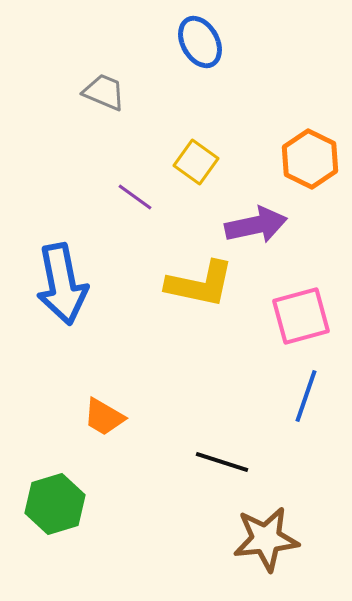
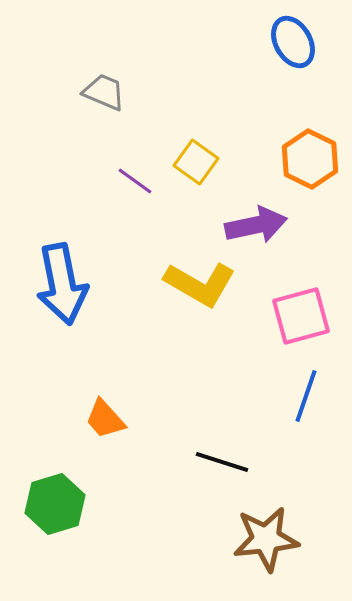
blue ellipse: moved 93 px right
purple line: moved 16 px up
yellow L-shape: rotated 18 degrees clockwise
orange trapezoid: moved 1 px right, 2 px down; rotated 18 degrees clockwise
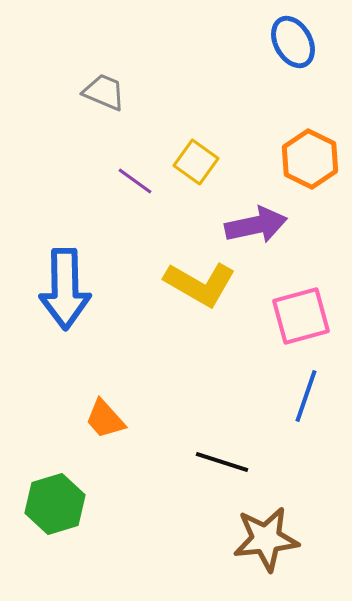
blue arrow: moved 3 px right, 5 px down; rotated 10 degrees clockwise
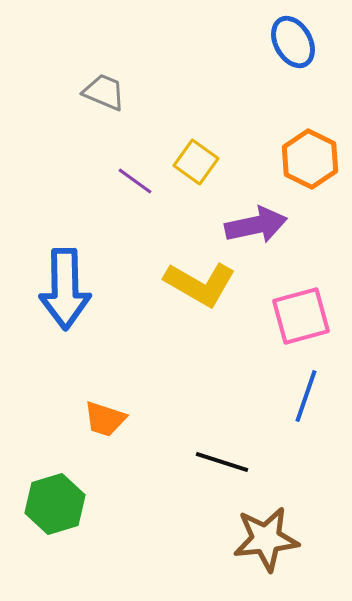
orange trapezoid: rotated 30 degrees counterclockwise
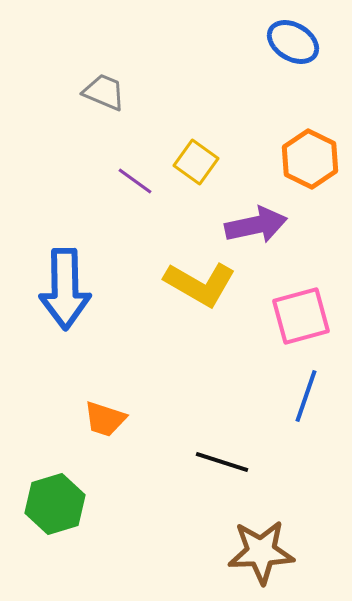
blue ellipse: rotated 30 degrees counterclockwise
brown star: moved 5 px left, 13 px down; rotated 4 degrees clockwise
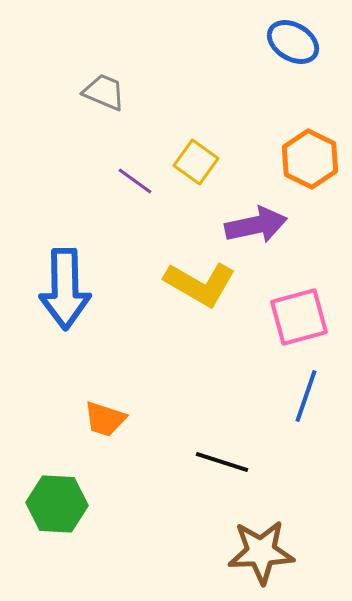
pink square: moved 2 px left, 1 px down
green hexagon: moved 2 px right; rotated 20 degrees clockwise
